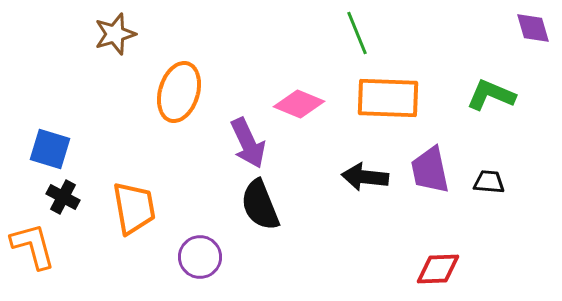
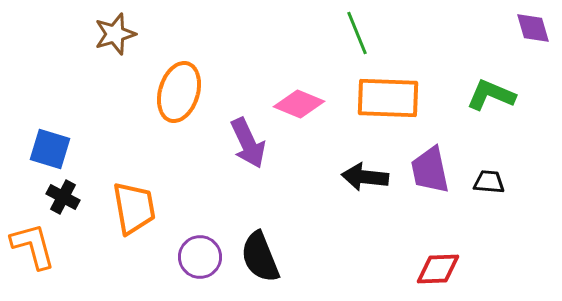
black semicircle: moved 52 px down
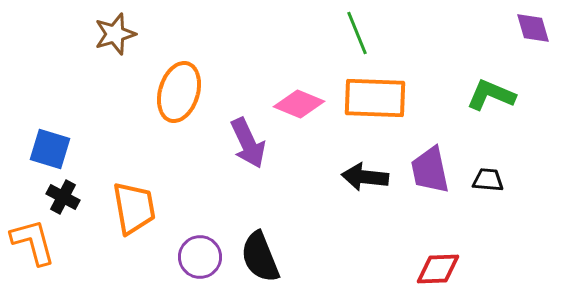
orange rectangle: moved 13 px left
black trapezoid: moved 1 px left, 2 px up
orange L-shape: moved 4 px up
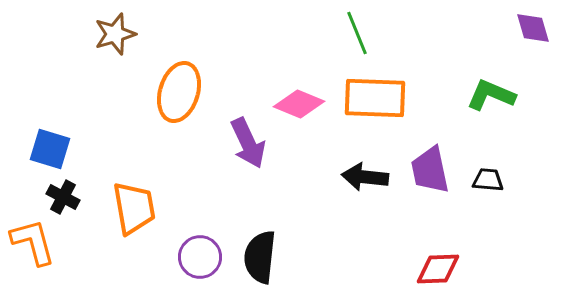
black semicircle: rotated 28 degrees clockwise
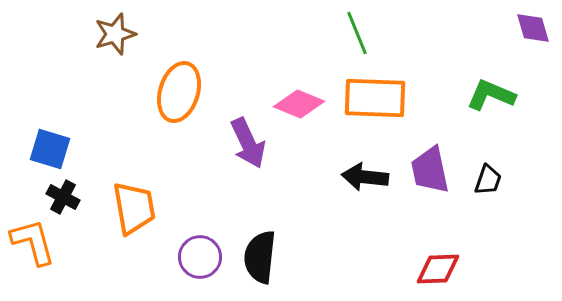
black trapezoid: rotated 104 degrees clockwise
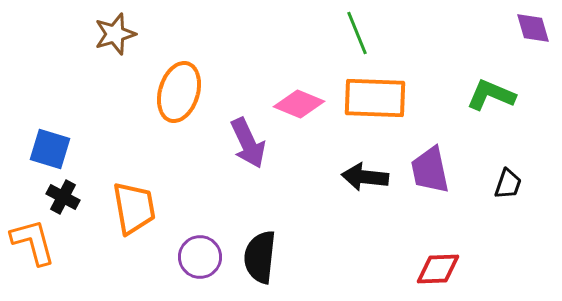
black trapezoid: moved 20 px right, 4 px down
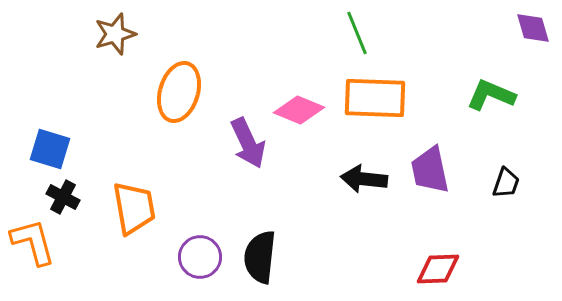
pink diamond: moved 6 px down
black arrow: moved 1 px left, 2 px down
black trapezoid: moved 2 px left, 1 px up
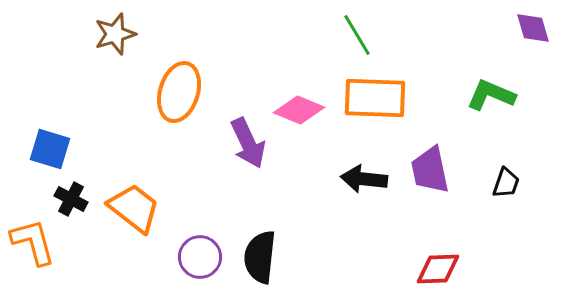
green line: moved 2 px down; rotated 9 degrees counterclockwise
black cross: moved 8 px right, 2 px down
orange trapezoid: rotated 42 degrees counterclockwise
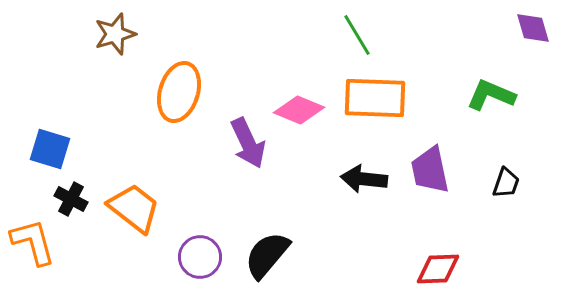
black semicircle: moved 7 px right, 2 px up; rotated 34 degrees clockwise
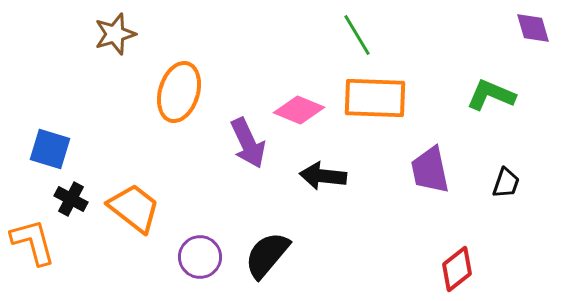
black arrow: moved 41 px left, 3 px up
red diamond: moved 19 px right; rotated 36 degrees counterclockwise
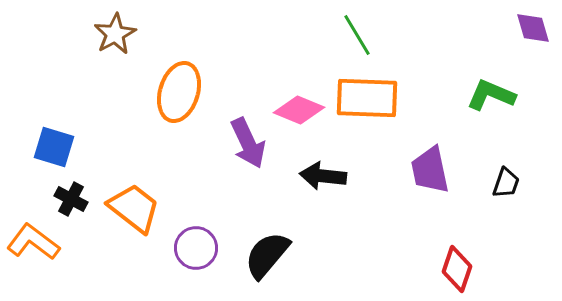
brown star: rotated 12 degrees counterclockwise
orange rectangle: moved 8 px left
blue square: moved 4 px right, 2 px up
orange L-shape: rotated 38 degrees counterclockwise
purple circle: moved 4 px left, 9 px up
red diamond: rotated 33 degrees counterclockwise
